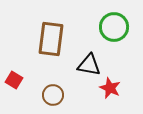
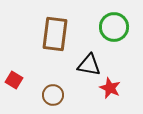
brown rectangle: moved 4 px right, 5 px up
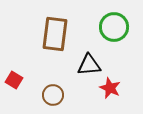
black triangle: rotated 15 degrees counterclockwise
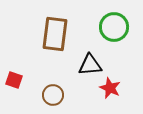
black triangle: moved 1 px right
red square: rotated 12 degrees counterclockwise
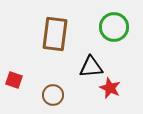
black triangle: moved 1 px right, 2 px down
